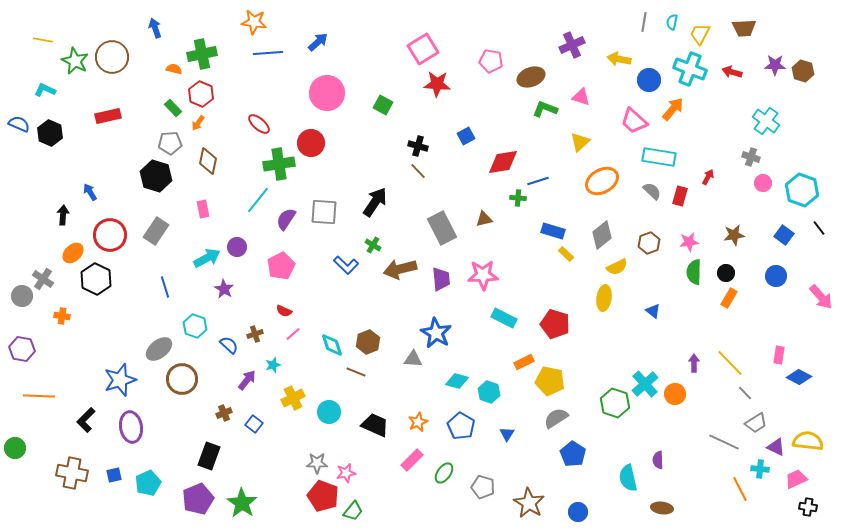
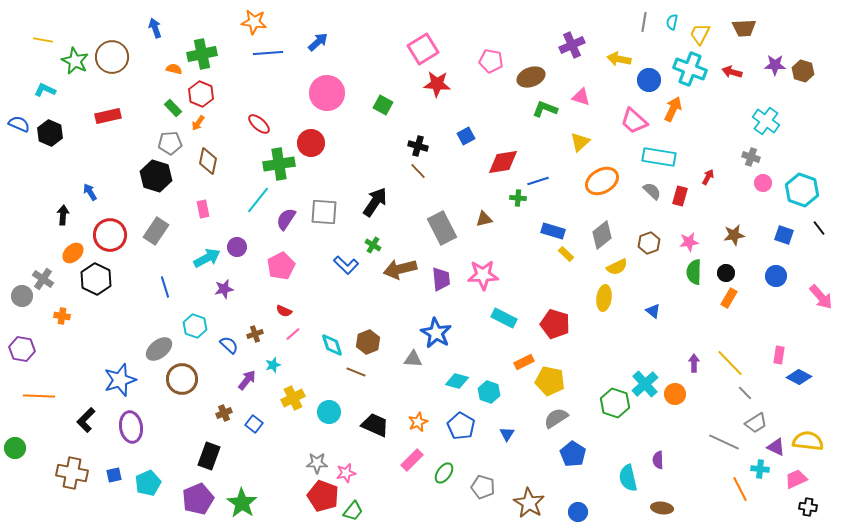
orange arrow at (673, 109): rotated 15 degrees counterclockwise
blue square at (784, 235): rotated 18 degrees counterclockwise
purple star at (224, 289): rotated 30 degrees clockwise
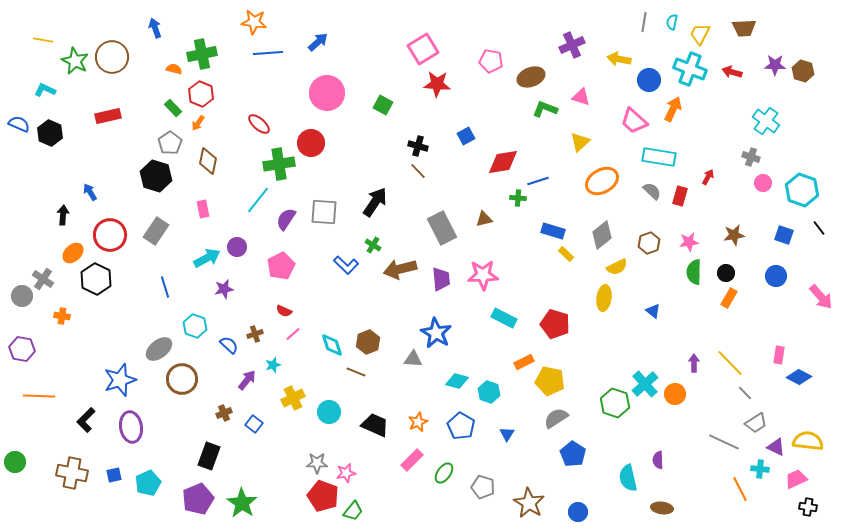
gray pentagon at (170, 143): rotated 30 degrees counterclockwise
green circle at (15, 448): moved 14 px down
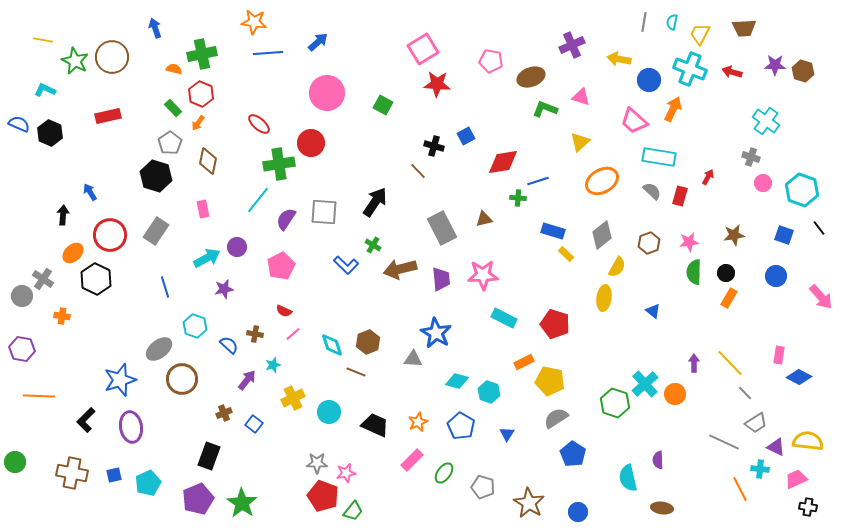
black cross at (418, 146): moved 16 px right
yellow semicircle at (617, 267): rotated 35 degrees counterclockwise
brown cross at (255, 334): rotated 28 degrees clockwise
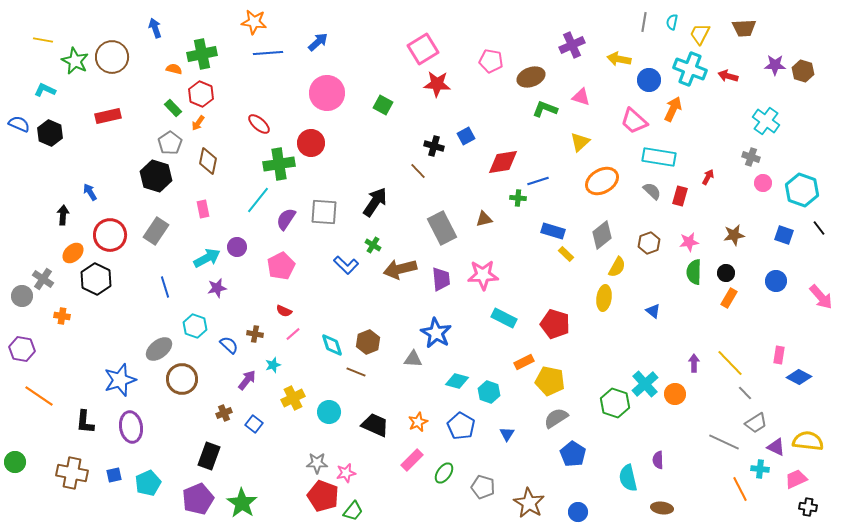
red arrow at (732, 72): moved 4 px left, 4 px down
blue circle at (776, 276): moved 5 px down
purple star at (224, 289): moved 7 px left, 1 px up
orange line at (39, 396): rotated 32 degrees clockwise
black L-shape at (86, 420): moved 1 px left, 2 px down; rotated 40 degrees counterclockwise
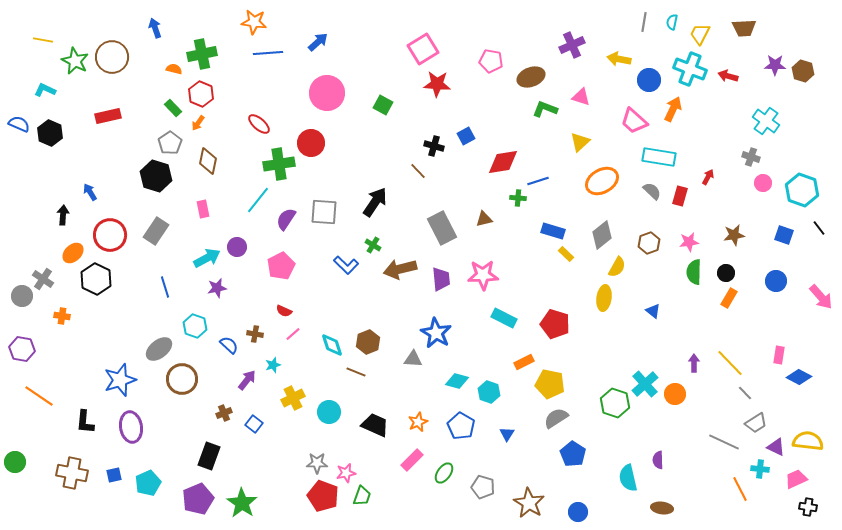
yellow pentagon at (550, 381): moved 3 px down
green trapezoid at (353, 511): moved 9 px right, 15 px up; rotated 20 degrees counterclockwise
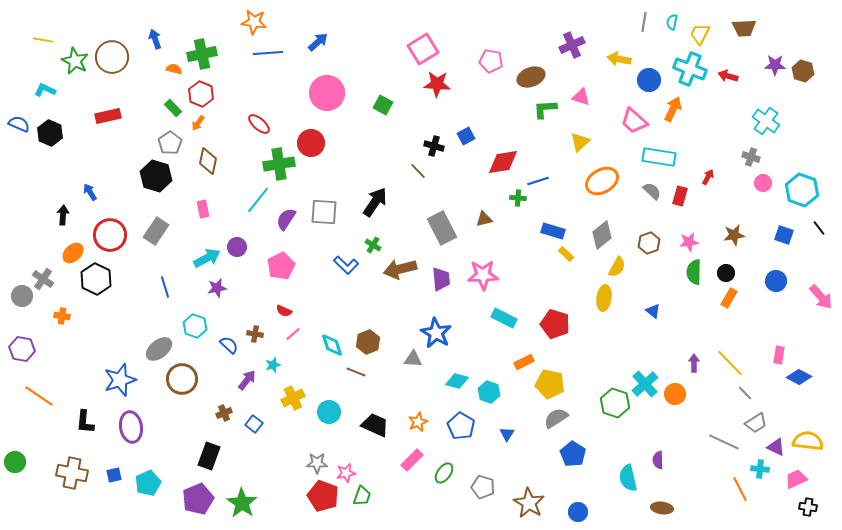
blue arrow at (155, 28): moved 11 px down
green L-shape at (545, 109): rotated 25 degrees counterclockwise
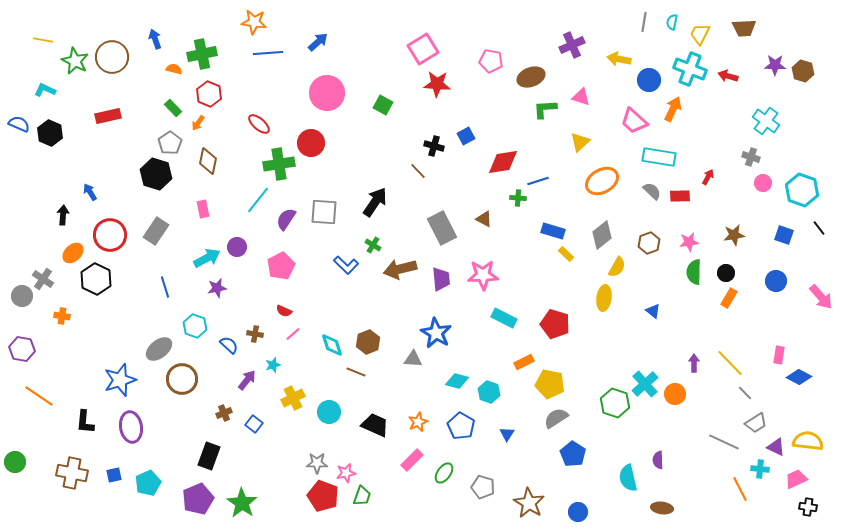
red hexagon at (201, 94): moved 8 px right
black hexagon at (156, 176): moved 2 px up
red rectangle at (680, 196): rotated 72 degrees clockwise
brown triangle at (484, 219): rotated 42 degrees clockwise
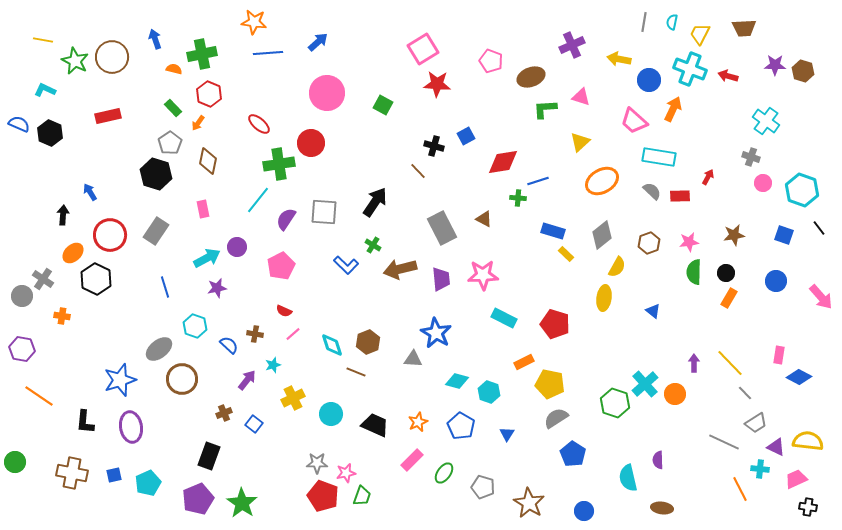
pink pentagon at (491, 61): rotated 10 degrees clockwise
cyan circle at (329, 412): moved 2 px right, 2 px down
blue circle at (578, 512): moved 6 px right, 1 px up
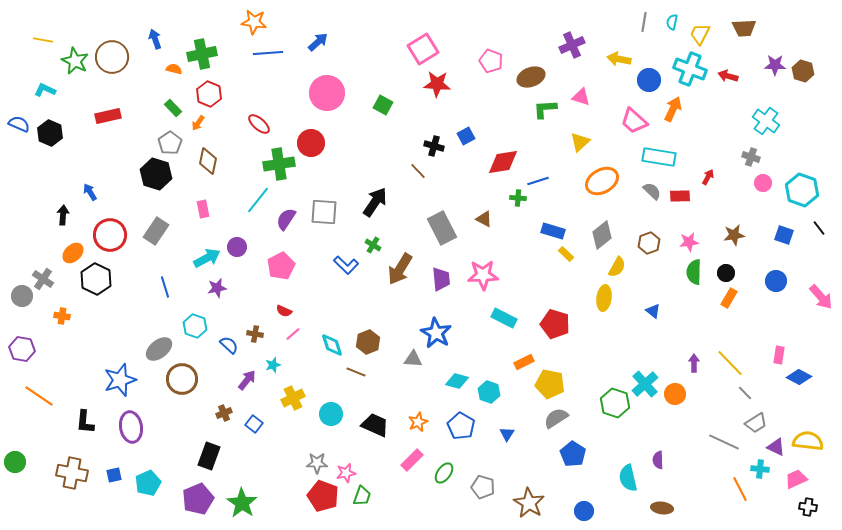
brown arrow at (400, 269): rotated 44 degrees counterclockwise
